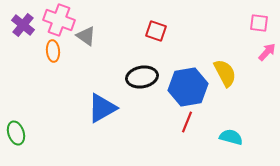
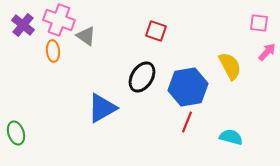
yellow semicircle: moved 5 px right, 7 px up
black ellipse: rotated 48 degrees counterclockwise
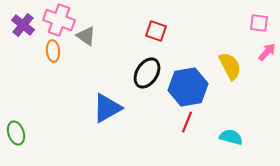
black ellipse: moved 5 px right, 4 px up
blue triangle: moved 5 px right
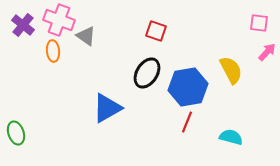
yellow semicircle: moved 1 px right, 4 px down
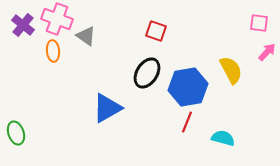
pink cross: moved 2 px left, 1 px up
cyan semicircle: moved 8 px left, 1 px down
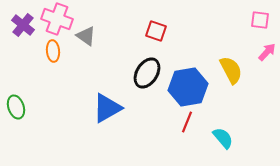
pink square: moved 1 px right, 3 px up
green ellipse: moved 26 px up
cyan semicircle: rotated 35 degrees clockwise
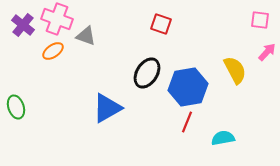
red square: moved 5 px right, 7 px up
gray triangle: rotated 15 degrees counterclockwise
orange ellipse: rotated 60 degrees clockwise
yellow semicircle: moved 4 px right
cyan semicircle: rotated 60 degrees counterclockwise
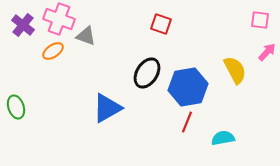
pink cross: moved 2 px right
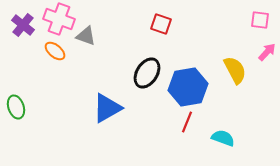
orange ellipse: moved 2 px right; rotated 75 degrees clockwise
cyan semicircle: rotated 30 degrees clockwise
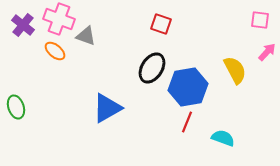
black ellipse: moved 5 px right, 5 px up
